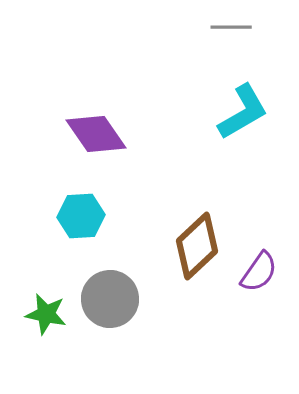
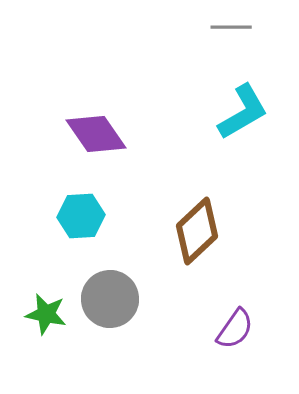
brown diamond: moved 15 px up
purple semicircle: moved 24 px left, 57 px down
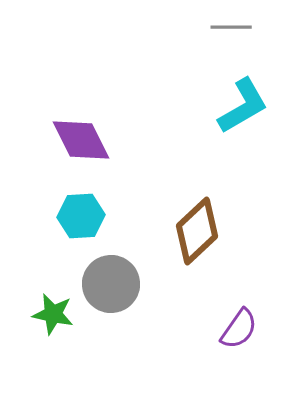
cyan L-shape: moved 6 px up
purple diamond: moved 15 px left, 6 px down; rotated 8 degrees clockwise
gray circle: moved 1 px right, 15 px up
green star: moved 7 px right
purple semicircle: moved 4 px right
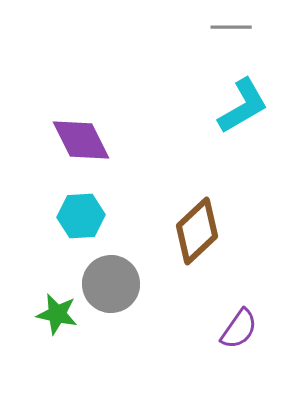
green star: moved 4 px right
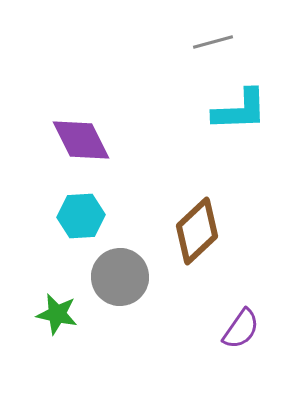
gray line: moved 18 px left, 15 px down; rotated 15 degrees counterclockwise
cyan L-shape: moved 3 px left, 4 px down; rotated 28 degrees clockwise
gray circle: moved 9 px right, 7 px up
purple semicircle: moved 2 px right
